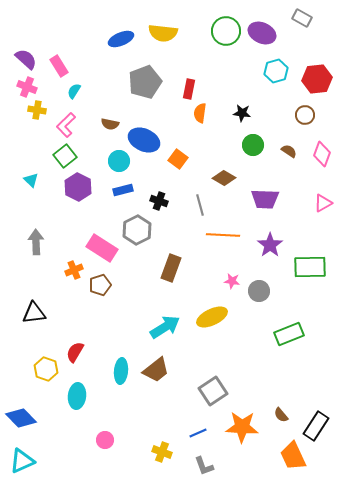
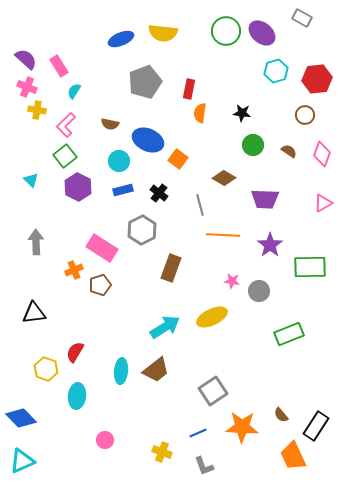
purple ellipse at (262, 33): rotated 16 degrees clockwise
blue ellipse at (144, 140): moved 4 px right
black cross at (159, 201): moved 8 px up; rotated 18 degrees clockwise
gray hexagon at (137, 230): moved 5 px right
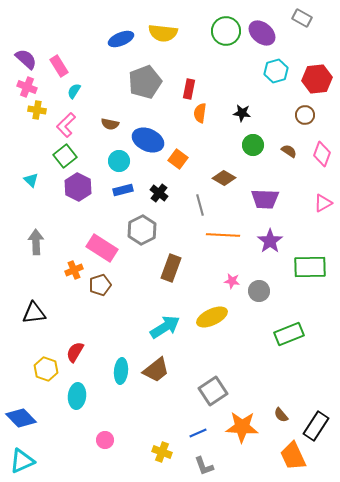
purple star at (270, 245): moved 4 px up
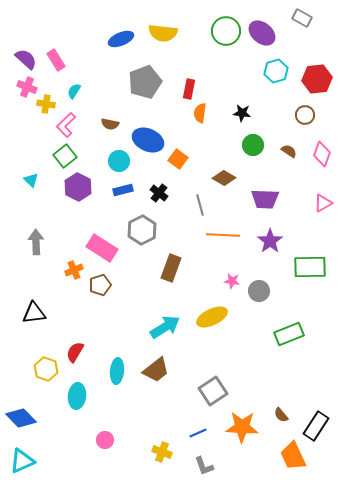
pink rectangle at (59, 66): moved 3 px left, 6 px up
yellow cross at (37, 110): moved 9 px right, 6 px up
cyan ellipse at (121, 371): moved 4 px left
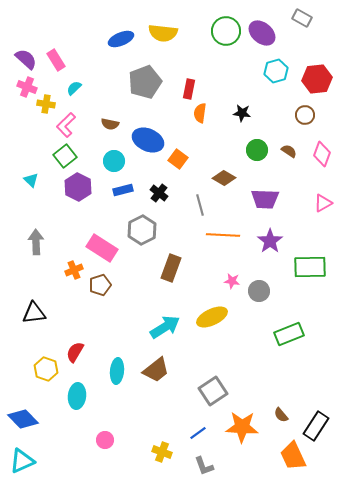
cyan semicircle at (74, 91): moved 3 px up; rotated 14 degrees clockwise
green circle at (253, 145): moved 4 px right, 5 px down
cyan circle at (119, 161): moved 5 px left
blue diamond at (21, 418): moved 2 px right, 1 px down
blue line at (198, 433): rotated 12 degrees counterclockwise
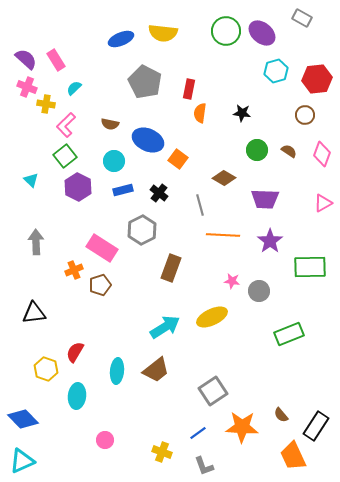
gray pentagon at (145, 82): rotated 24 degrees counterclockwise
